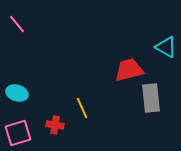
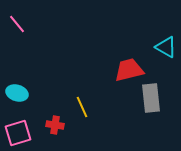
yellow line: moved 1 px up
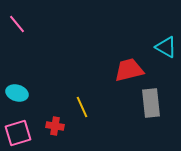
gray rectangle: moved 5 px down
red cross: moved 1 px down
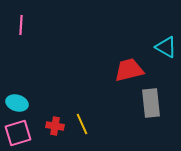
pink line: moved 4 px right, 1 px down; rotated 42 degrees clockwise
cyan ellipse: moved 10 px down
yellow line: moved 17 px down
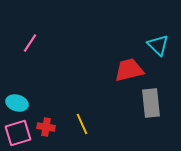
pink line: moved 9 px right, 18 px down; rotated 30 degrees clockwise
cyan triangle: moved 8 px left, 2 px up; rotated 15 degrees clockwise
red cross: moved 9 px left, 1 px down
